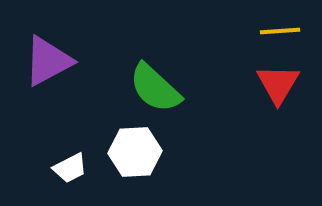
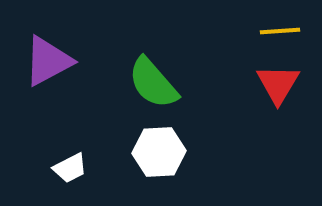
green semicircle: moved 2 px left, 5 px up; rotated 6 degrees clockwise
white hexagon: moved 24 px right
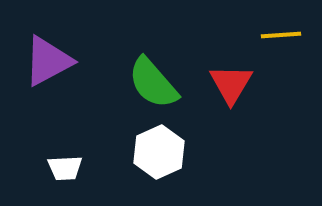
yellow line: moved 1 px right, 4 px down
red triangle: moved 47 px left
white hexagon: rotated 21 degrees counterclockwise
white trapezoid: moved 5 px left; rotated 24 degrees clockwise
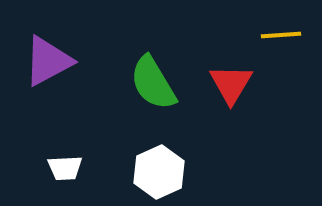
green semicircle: rotated 10 degrees clockwise
white hexagon: moved 20 px down
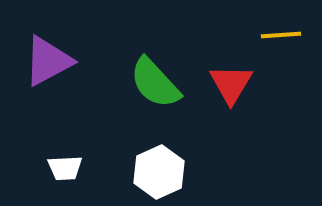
green semicircle: moved 2 px right; rotated 12 degrees counterclockwise
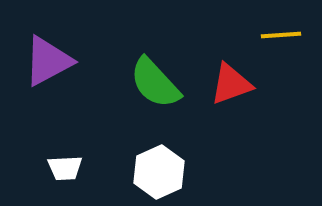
red triangle: rotated 39 degrees clockwise
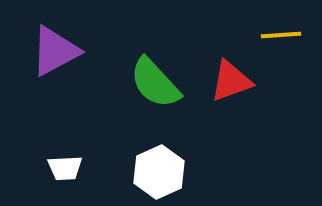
purple triangle: moved 7 px right, 10 px up
red triangle: moved 3 px up
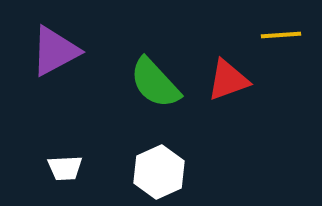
red triangle: moved 3 px left, 1 px up
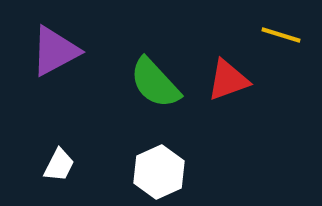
yellow line: rotated 21 degrees clockwise
white trapezoid: moved 6 px left, 3 px up; rotated 60 degrees counterclockwise
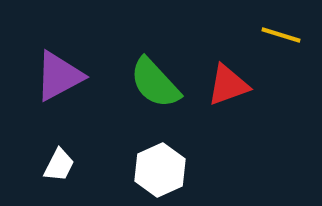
purple triangle: moved 4 px right, 25 px down
red triangle: moved 5 px down
white hexagon: moved 1 px right, 2 px up
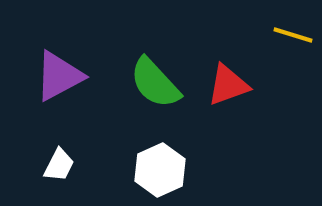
yellow line: moved 12 px right
